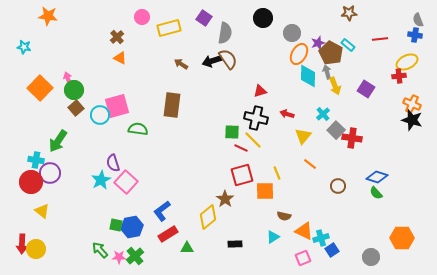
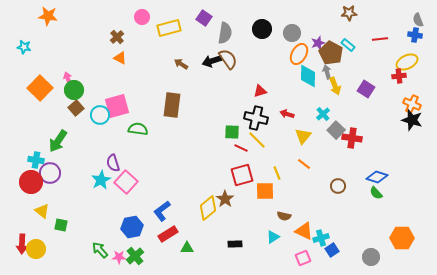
black circle at (263, 18): moved 1 px left, 11 px down
yellow line at (253, 140): moved 4 px right
orange line at (310, 164): moved 6 px left
yellow diamond at (208, 217): moved 9 px up
green square at (116, 225): moved 55 px left
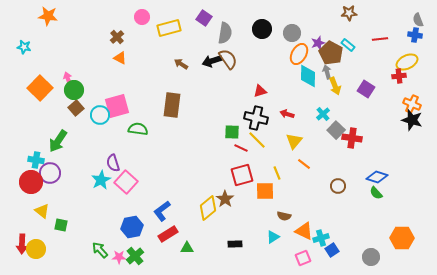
yellow triangle at (303, 136): moved 9 px left, 5 px down
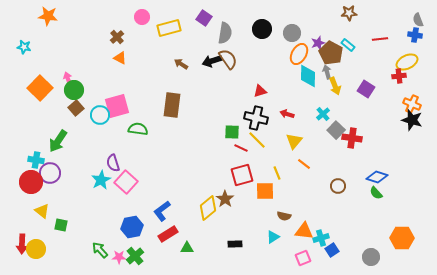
orange triangle at (304, 231): rotated 18 degrees counterclockwise
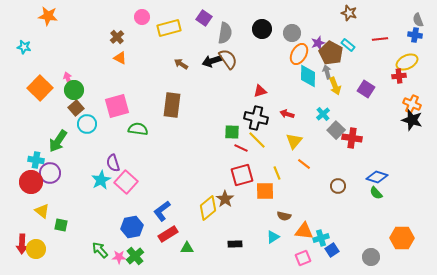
brown star at (349, 13): rotated 21 degrees clockwise
cyan circle at (100, 115): moved 13 px left, 9 px down
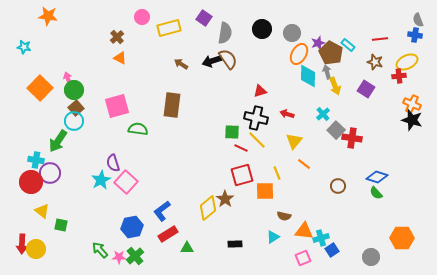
brown star at (349, 13): moved 26 px right, 49 px down
cyan circle at (87, 124): moved 13 px left, 3 px up
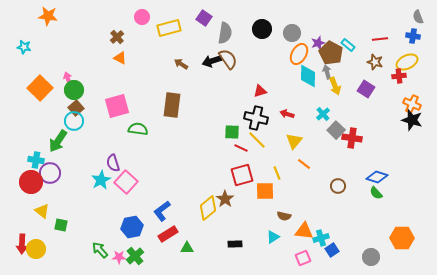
gray semicircle at (418, 20): moved 3 px up
blue cross at (415, 35): moved 2 px left, 1 px down
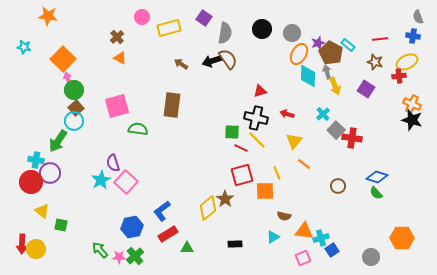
orange square at (40, 88): moved 23 px right, 29 px up
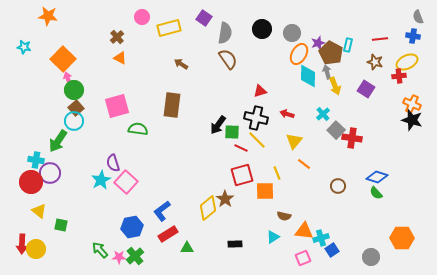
cyan rectangle at (348, 45): rotated 64 degrees clockwise
black arrow at (212, 61): moved 6 px right, 64 px down; rotated 36 degrees counterclockwise
yellow triangle at (42, 211): moved 3 px left
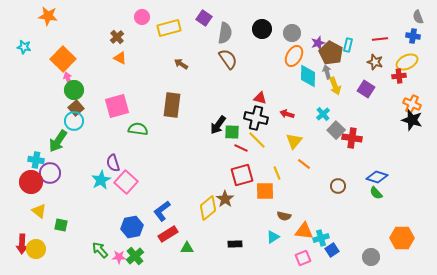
orange ellipse at (299, 54): moved 5 px left, 2 px down
red triangle at (260, 91): moved 7 px down; rotated 32 degrees clockwise
